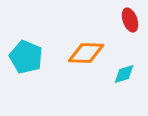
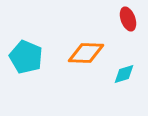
red ellipse: moved 2 px left, 1 px up
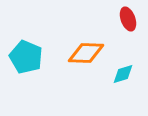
cyan diamond: moved 1 px left
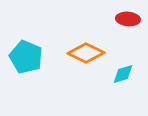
red ellipse: rotated 65 degrees counterclockwise
orange diamond: rotated 24 degrees clockwise
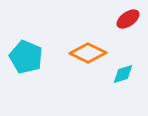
red ellipse: rotated 40 degrees counterclockwise
orange diamond: moved 2 px right
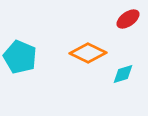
cyan pentagon: moved 6 px left
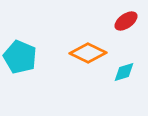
red ellipse: moved 2 px left, 2 px down
cyan diamond: moved 1 px right, 2 px up
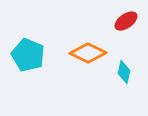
cyan pentagon: moved 8 px right, 2 px up
cyan diamond: rotated 60 degrees counterclockwise
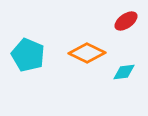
orange diamond: moved 1 px left
cyan diamond: rotated 70 degrees clockwise
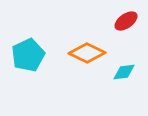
cyan pentagon: rotated 24 degrees clockwise
